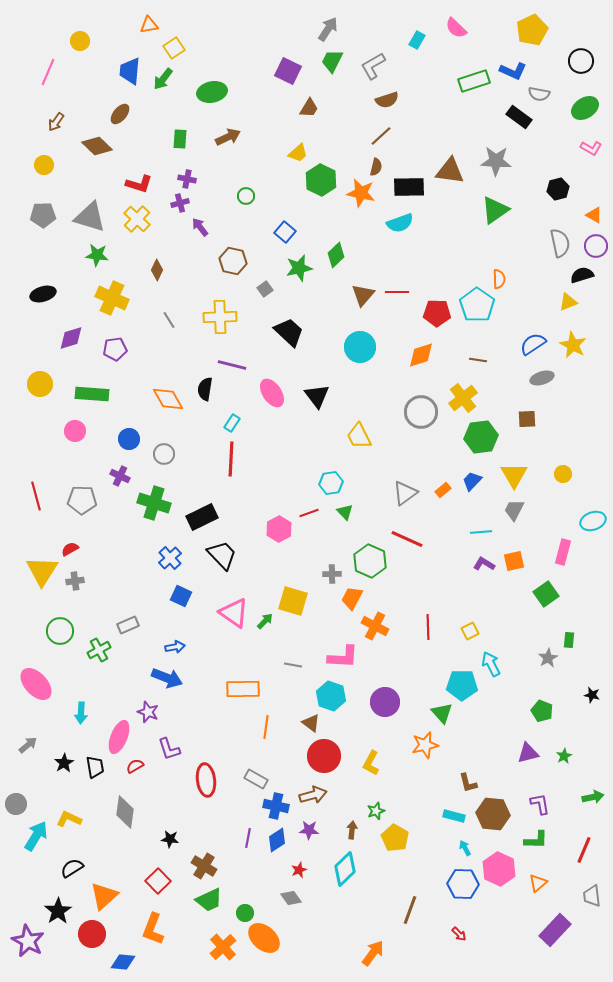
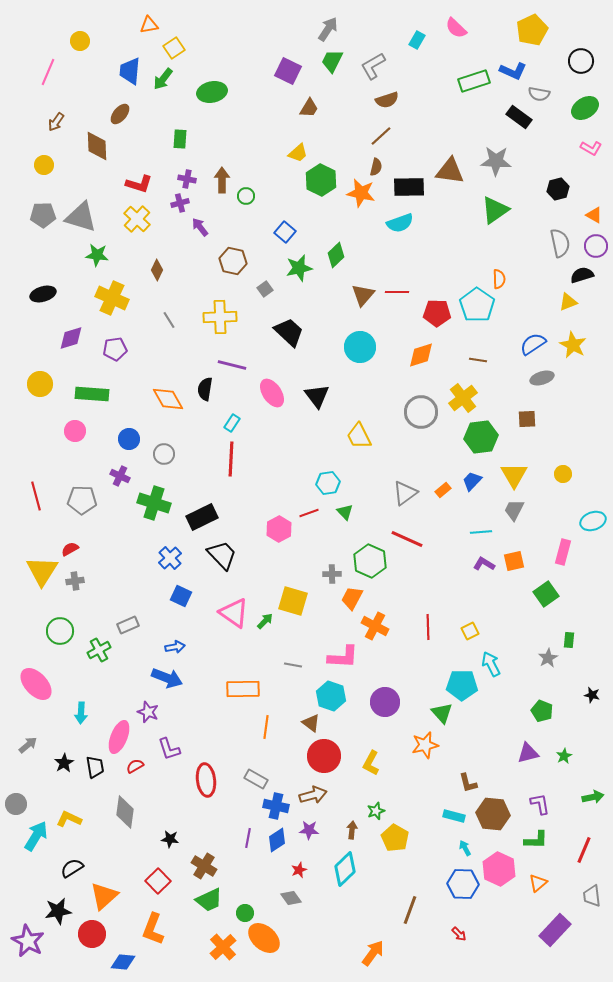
brown arrow at (228, 137): moved 6 px left, 43 px down; rotated 65 degrees counterclockwise
brown diamond at (97, 146): rotated 44 degrees clockwise
gray triangle at (90, 217): moved 9 px left
cyan hexagon at (331, 483): moved 3 px left
black star at (58, 911): rotated 24 degrees clockwise
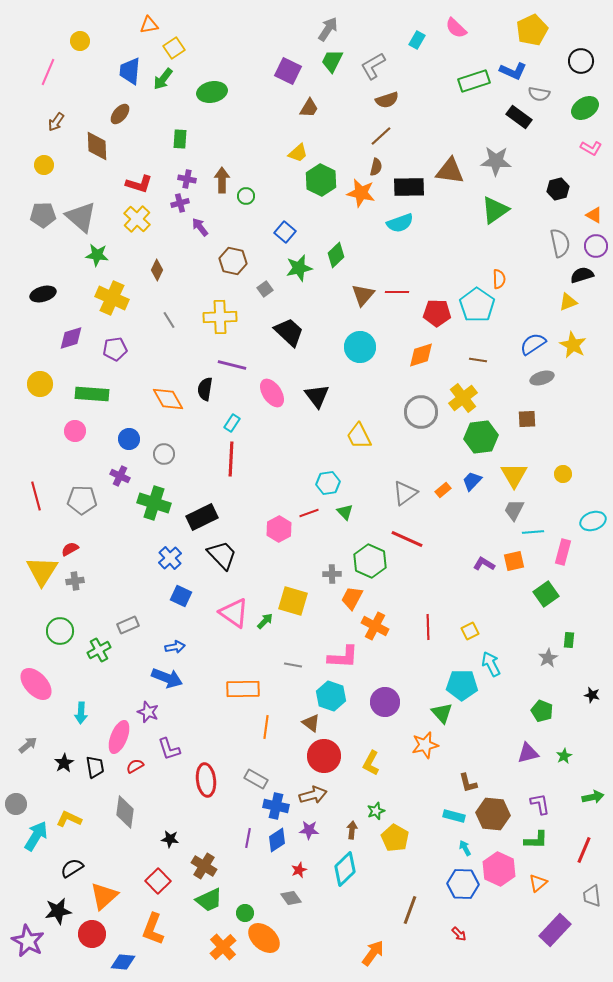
gray triangle at (81, 217): rotated 24 degrees clockwise
cyan line at (481, 532): moved 52 px right
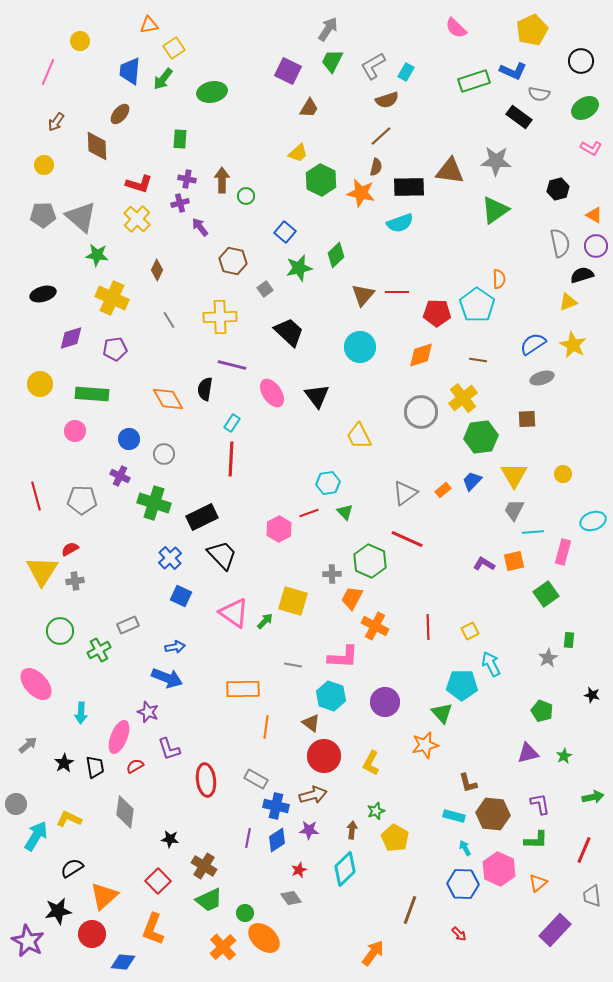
cyan rectangle at (417, 40): moved 11 px left, 32 px down
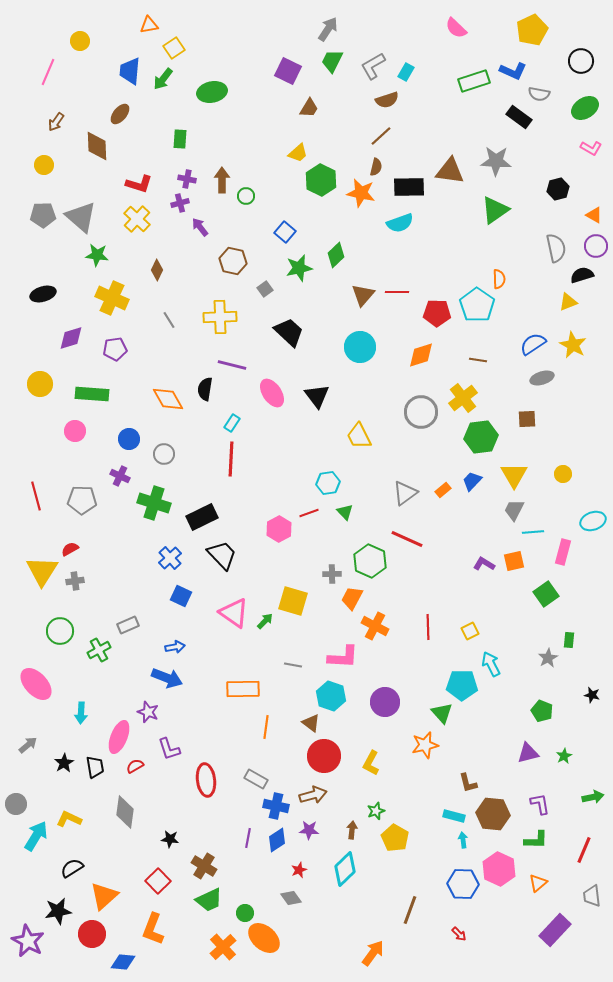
gray semicircle at (560, 243): moved 4 px left, 5 px down
cyan arrow at (465, 848): moved 2 px left, 8 px up; rotated 21 degrees clockwise
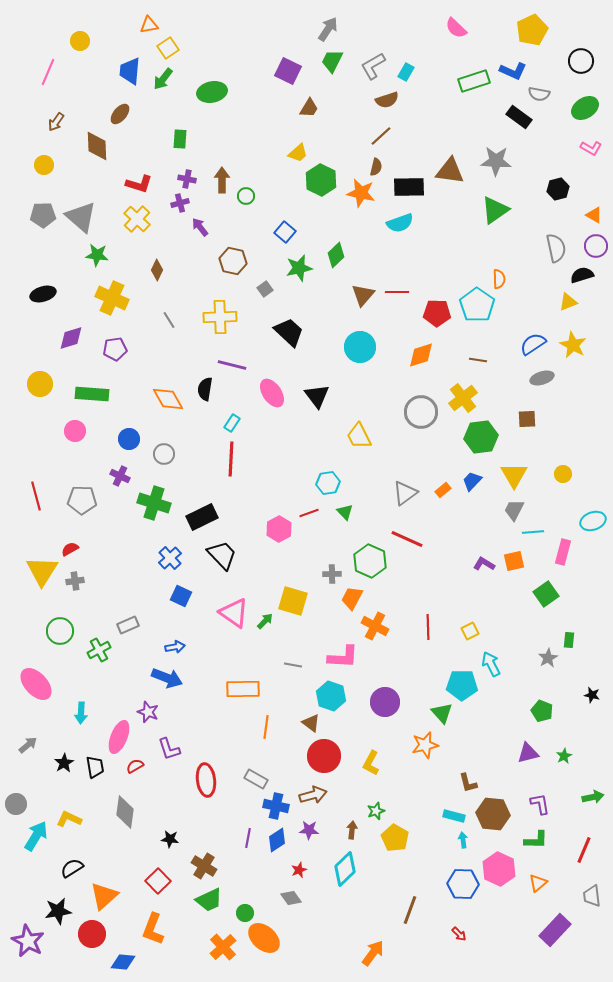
yellow square at (174, 48): moved 6 px left
